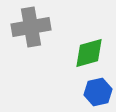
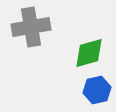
blue hexagon: moved 1 px left, 2 px up
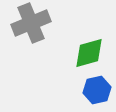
gray cross: moved 4 px up; rotated 12 degrees counterclockwise
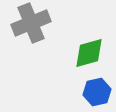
blue hexagon: moved 2 px down
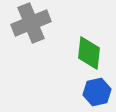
green diamond: rotated 68 degrees counterclockwise
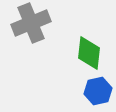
blue hexagon: moved 1 px right, 1 px up
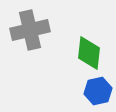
gray cross: moved 1 px left, 7 px down; rotated 9 degrees clockwise
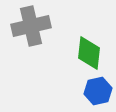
gray cross: moved 1 px right, 4 px up
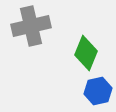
green diamond: moved 3 px left; rotated 16 degrees clockwise
